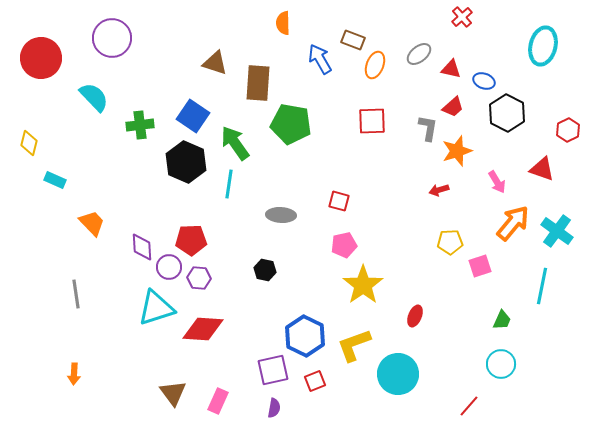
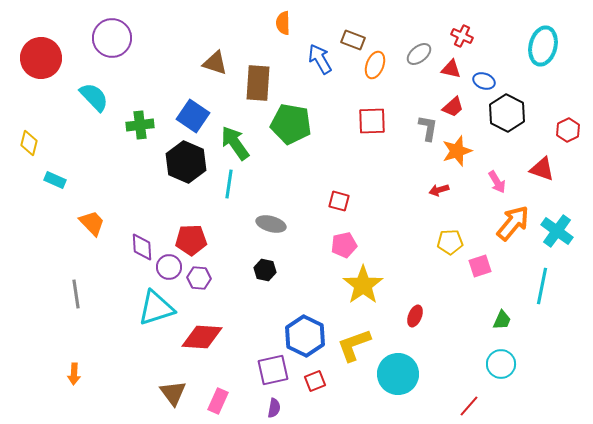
red cross at (462, 17): moved 19 px down; rotated 25 degrees counterclockwise
gray ellipse at (281, 215): moved 10 px left, 9 px down; rotated 12 degrees clockwise
red diamond at (203, 329): moved 1 px left, 8 px down
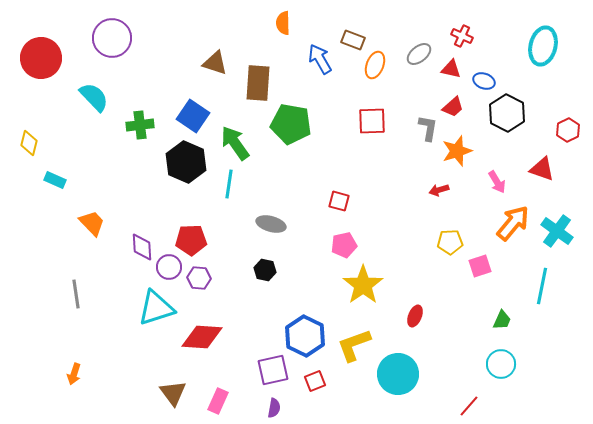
orange arrow at (74, 374): rotated 15 degrees clockwise
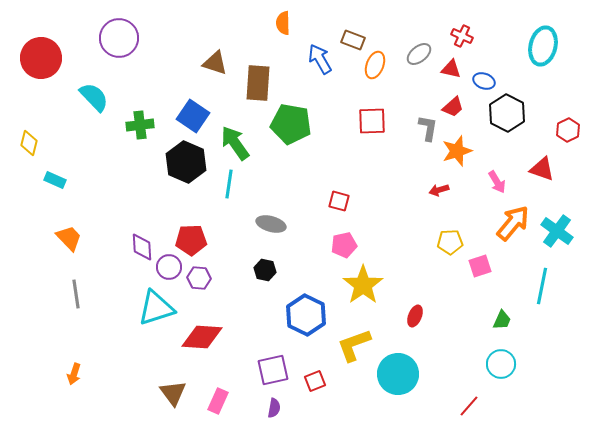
purple circle at (112, 38): moved 7 px right
orange trapezoid at (92, 223): moved 23 px left, 15 px down
blue hexagon at (305, 336): moved 1 px right, 21 px up
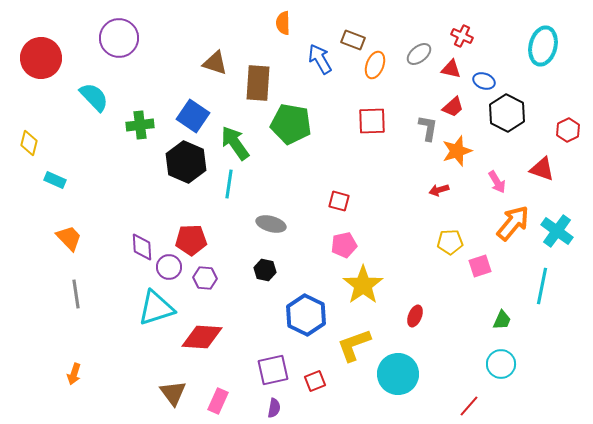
purple hexagon at (199, 278): moved 6 px right
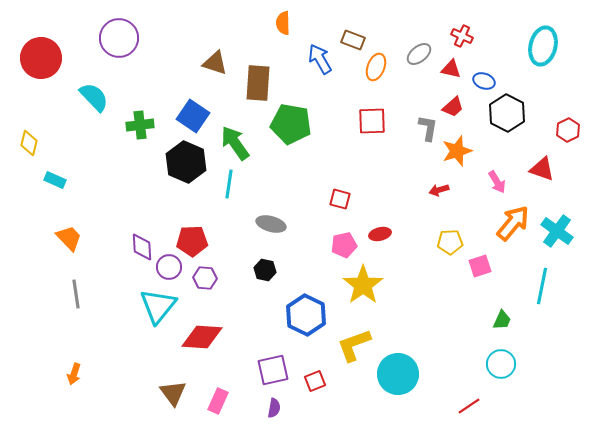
orange ellipse at (375, 65): moved 1 px right, 2 px down
red square at (339, 201): moved 1 px right, 2 px up
red pentagon at (191, 240): moved 1 px right, 1 px down
cyan triangle at (156, 308): moved 2 px right, 2 px up; rotated 33 degrees counterclockwise
red ellipse at (415, 316): moved 35 px left, 82 px up; rotated 55 degrees clockwise
red line at (469, 406): rotated 15 degrees clockwise
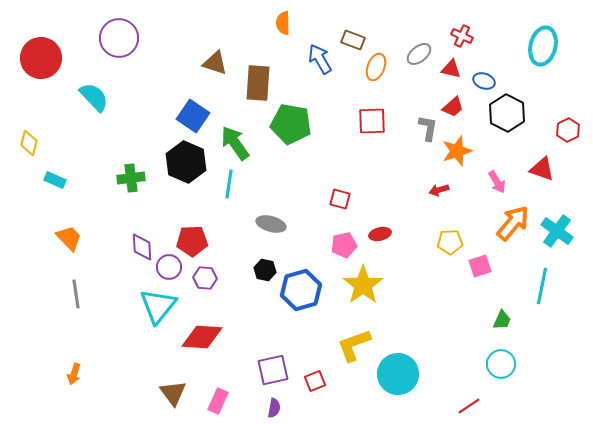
green cross at (140, 125): moved 9 px left, 53 px down
blue hexagon at (306, 315): moved 5 px left, 25 px up; rotated 18 degrees clockwise
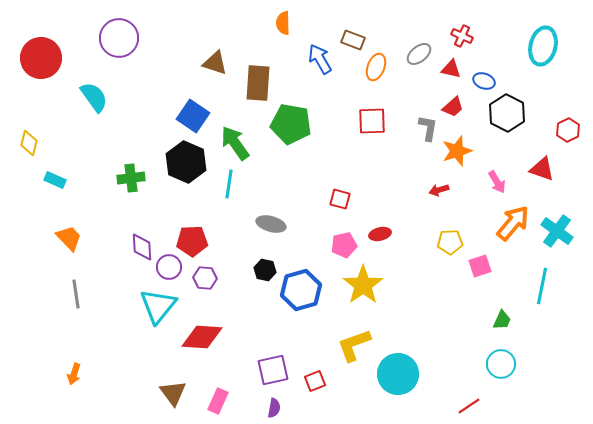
cyan semicircle at (94, 97): rotated 8 degrees clockwise
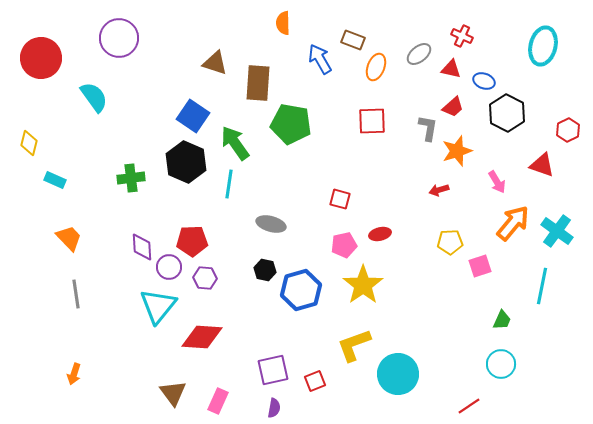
red triangle at (542, 169): moved 4 px up
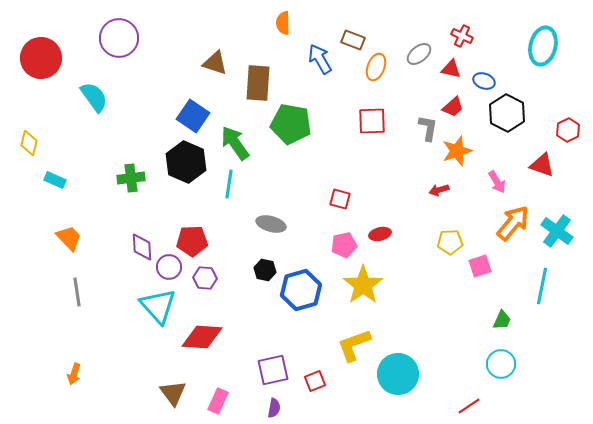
gray line at (76, 294): moved 1 px right, 2 px up
cyan triangle at (158, 306): rotated 21 degrees counterclockwise
